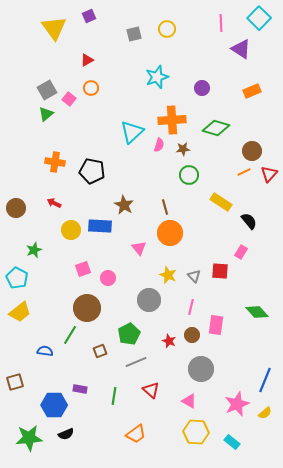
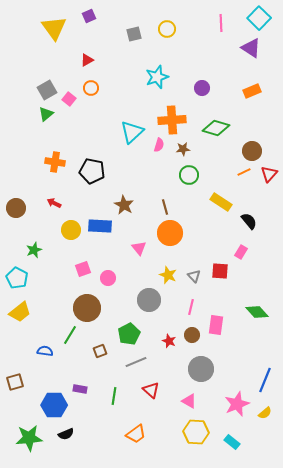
purple triangle at (241, 49): moved 10 px right, 1 px up
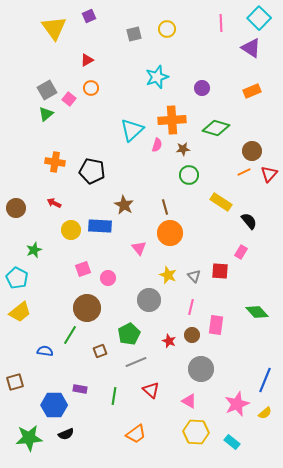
cyan triangle at (132, 132): moved 2 px up
pink semicircle at (159, 145): moved 2 px left
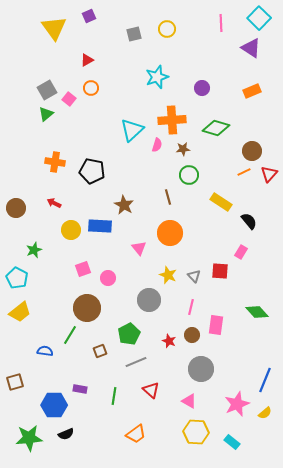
brown line at (165, 207): moved 3 px right, 10 px up
